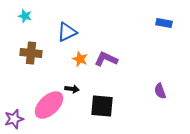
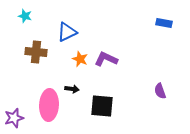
brown cross: moved 5 px right, 1 px up
pink ellipse: rotated 44 degrees counterclockwise
purple star: moved 1 px up
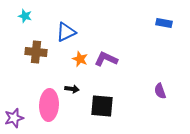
blue triangle: moved 1 px left
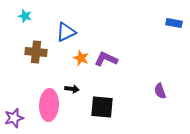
blue rectangle: moved 10 px right
orange star: moved 1 px right, 1 px up
black square: moved 1 px down
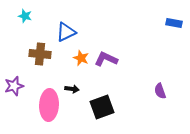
brown cross: moved 4 px right, 2 px down
black square: rotated 25 degrees counterclockwise
purple star: moved 32 px up
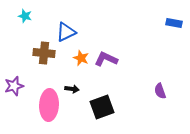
brown cross: moved 4 px right, 1 px up
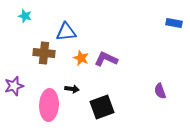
blue triangle: rotated 20 degrees clockwise
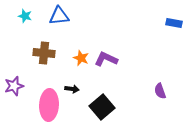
blue triangle: moved 7 px left, 16 px up
black square: rotated 20 degrees counterclockwise
